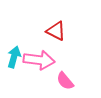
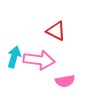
pink semicircle: rotated 60 degrees counterclockwise
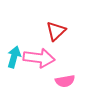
red triangle: rotated 50 degrees clockwise
pink arrow: moved 2 px up
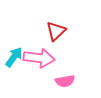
cyan arrow: rotated 20 degrees clockwise
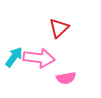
red triangle: moved 3 px right, 3 px up
pink semicircle: moved 1 px right, 3 px up
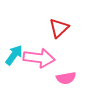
cyan arrow: moved 2 px up
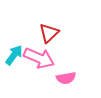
red triangle: moved 10 px left, 5 px down
pink arrow: rotated 16 degrees clockwise
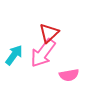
pink arrow: moved 4 px right, 5 px up; rotated 104 degrees clockwise
pink semicircle: moved 3 px right, 3 px up
